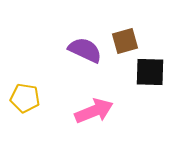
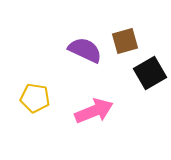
black square: moved 1 px down; rotated 32 degrees counterclockwise
yellow pentagon: moved 10 px right
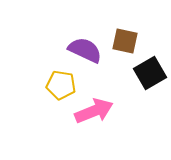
brown square: rotated 28 degrees clockwise
yellow pentagon: moved 26 px right, 13 px up
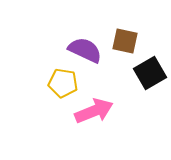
yellow pentagon: moved 2 px right, 2 px up
